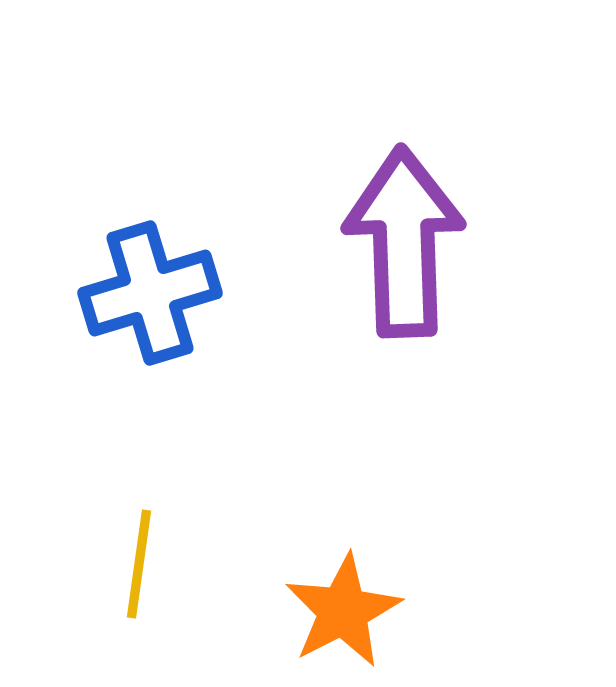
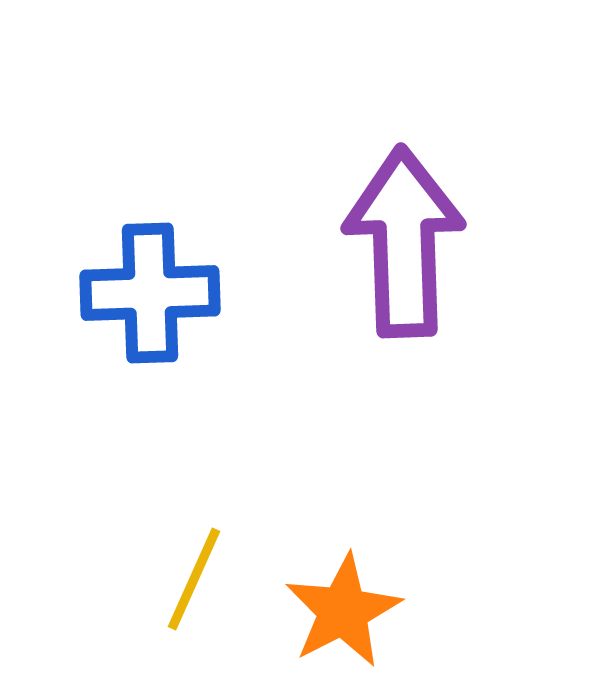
blue cross: rotated 15 degrees clockwise
yellow line: moved 55 px right, 15 px down; rotated 16 degrees clockwise
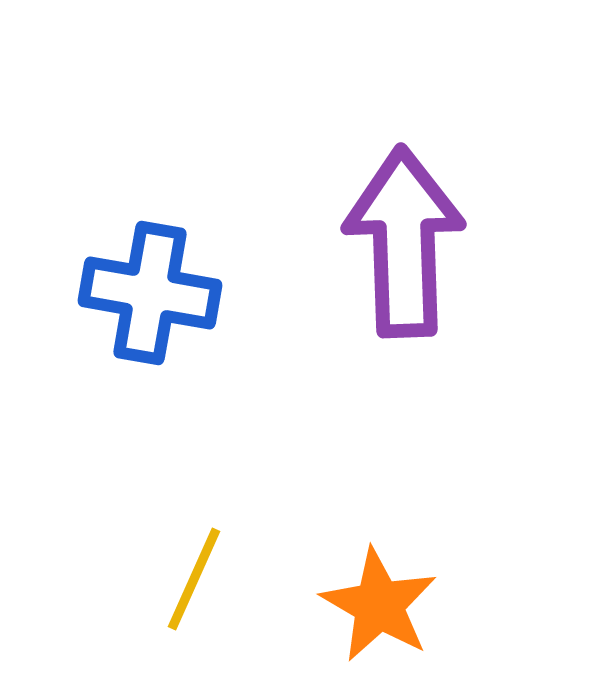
blue cross: rotated 12 degrees clockwise
orange star: moved 36 px right, 6 px up; rotated 15 degrees counterclockwise
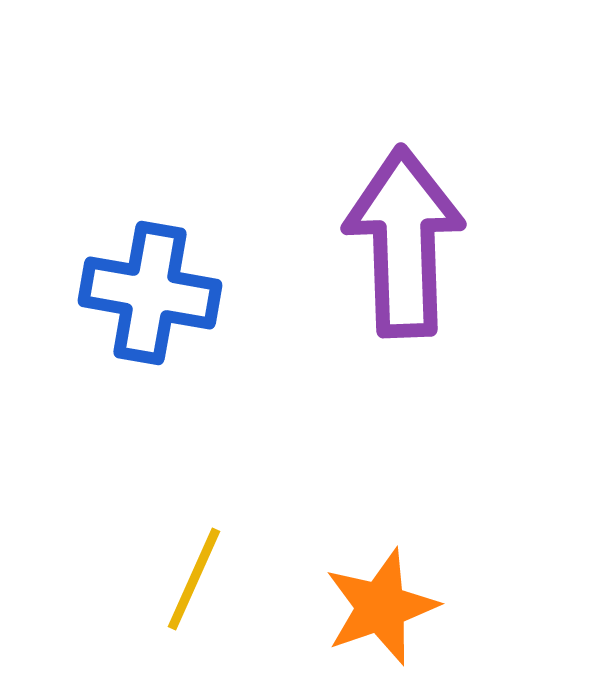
orange star: moved 2 px right, 2 px down; rotated 23 degrees clockwise
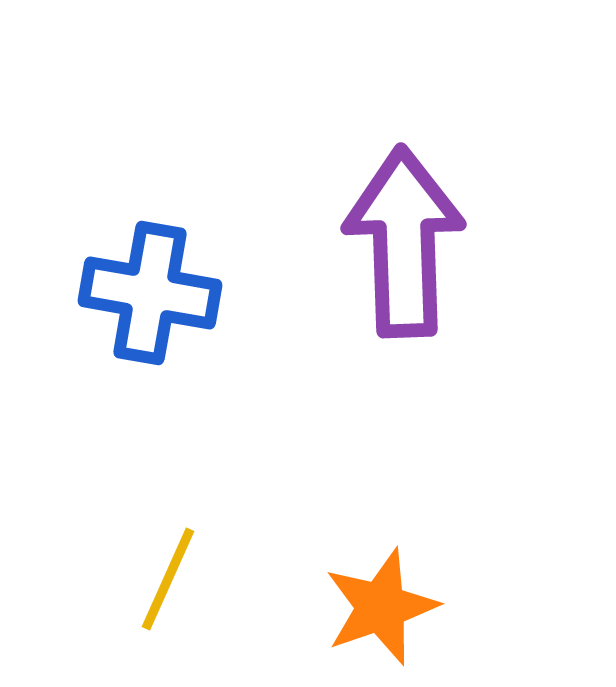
yellow line: moved 26 px left
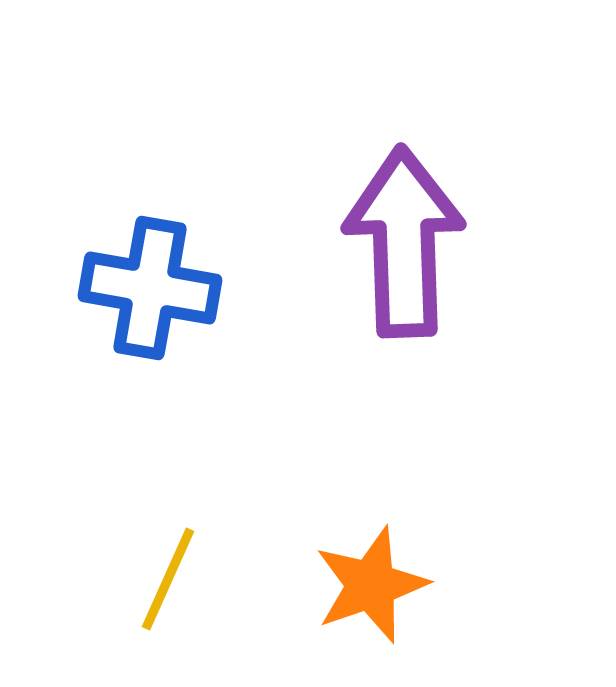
blue cross: moved 5 px up
orange star: moved 10 px left, 22 px up
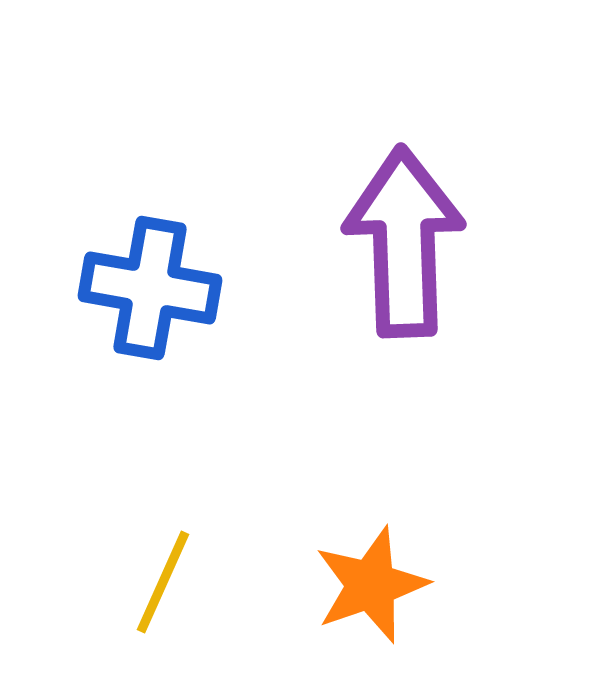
yellow line: moved 5 px left, 3 px down
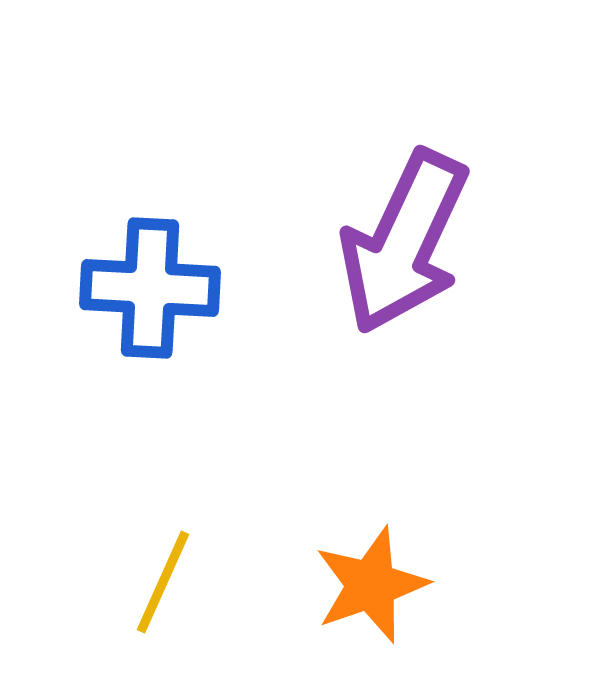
purple arrow: rotated 153 degrees counterclockwise
blue cross: rotated 7 degrees counterclockwise
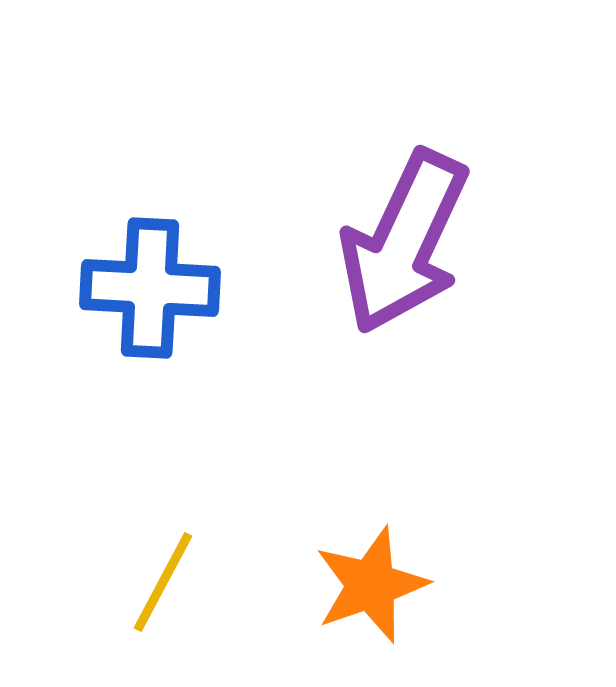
yellow line: rotated 4 degrees clockwise
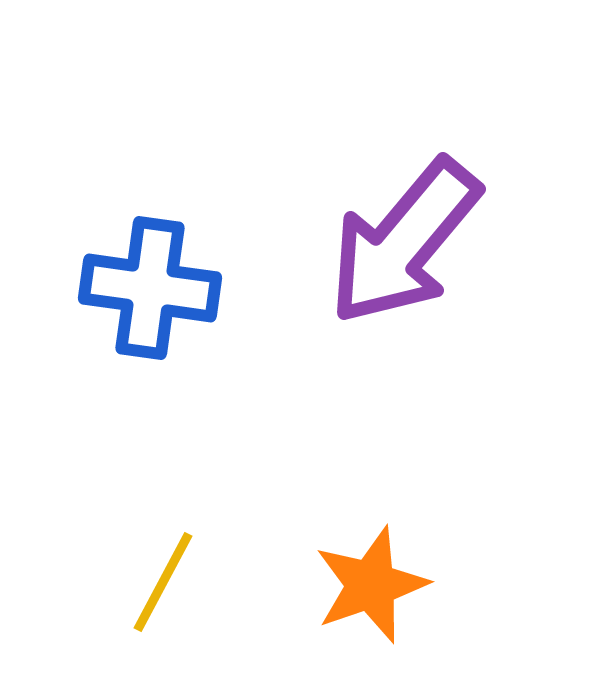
purple arrow: rotated 15 degrees clockwise
blue cross: rotated 5 degrees clockwise
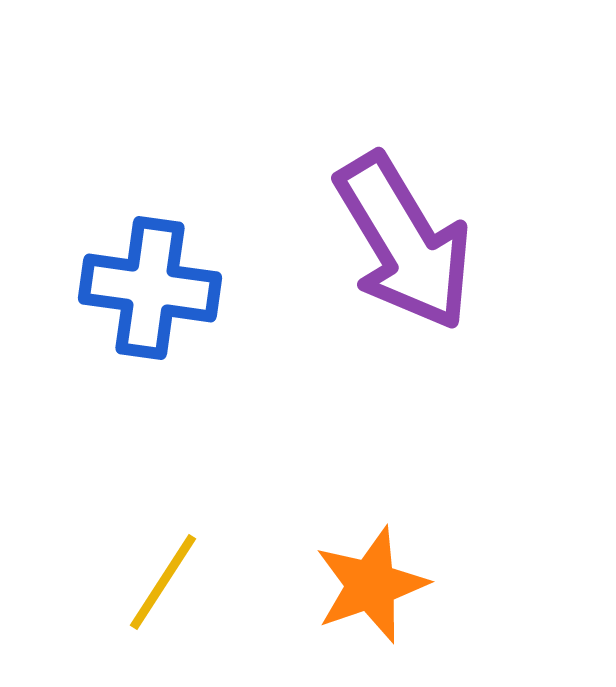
purple arrow: rotated 71 degrees counterclockwise
yellow line: rotated 5 degrees clockwise
